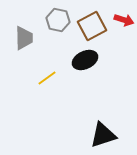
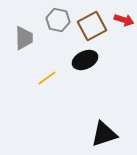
black triangle: moved 1 px right, 1 px up
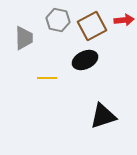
red arrow: rotated 24 degrees counterclockwise
yellow line: rotated 36 degrees clockwise
black triangle: moved 1 px left, 18 px up
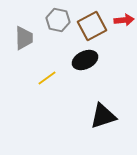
yellow line: rotated 36 degrees counterclockwise
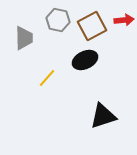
yellow line: rotated 12 degrees counterclockwise
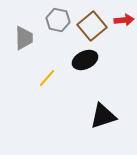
brown square: rotated 12 degrees counterclockwise
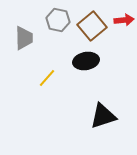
black ellipse: moved 1 px right, 1 px down; rotated 15 degrees clockwise
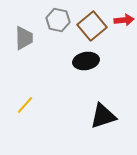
yellow line: moved 22 px left, 27 px down
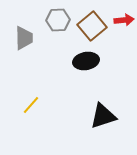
gray hexagon: rotated 15 degrees counterclockwise
yellow line: moved 6 px right
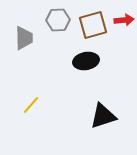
brown square: moved 1 px right, 1 px up; rotated 24 degrees clockwise
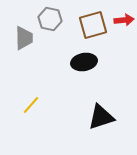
gray hexagon: moved 8 px left, 1 px up; rotated 15 degrees clockwise
black ellipse: moved 2 px left, 1 px down
black triangle: moved 2 px left, 1 px down
